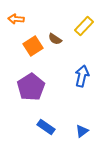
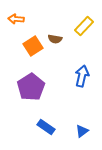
brown semicircle: rotated 24 degrees counterclockwise
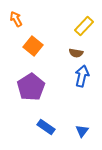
orange arrow: rotated 56 degrees clockwise
brown semicircle: moved 21 px right, 14 px down
orange square: rotated 18 degrees counterclockwise
blue triangle: rotated 16 degrees counterclockwise
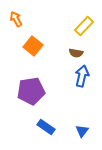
purple pentagon: moved 4 px down; rotated 24 degrees clockwise
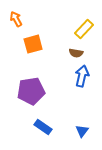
yellow rectangle: moved 3 px down
orange square: moved 2 px up; rotated 36 degrees clockwise
blue rectangle: moved 3 px left
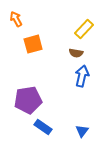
purple pentagon: moved 3 px left, 9 px down
